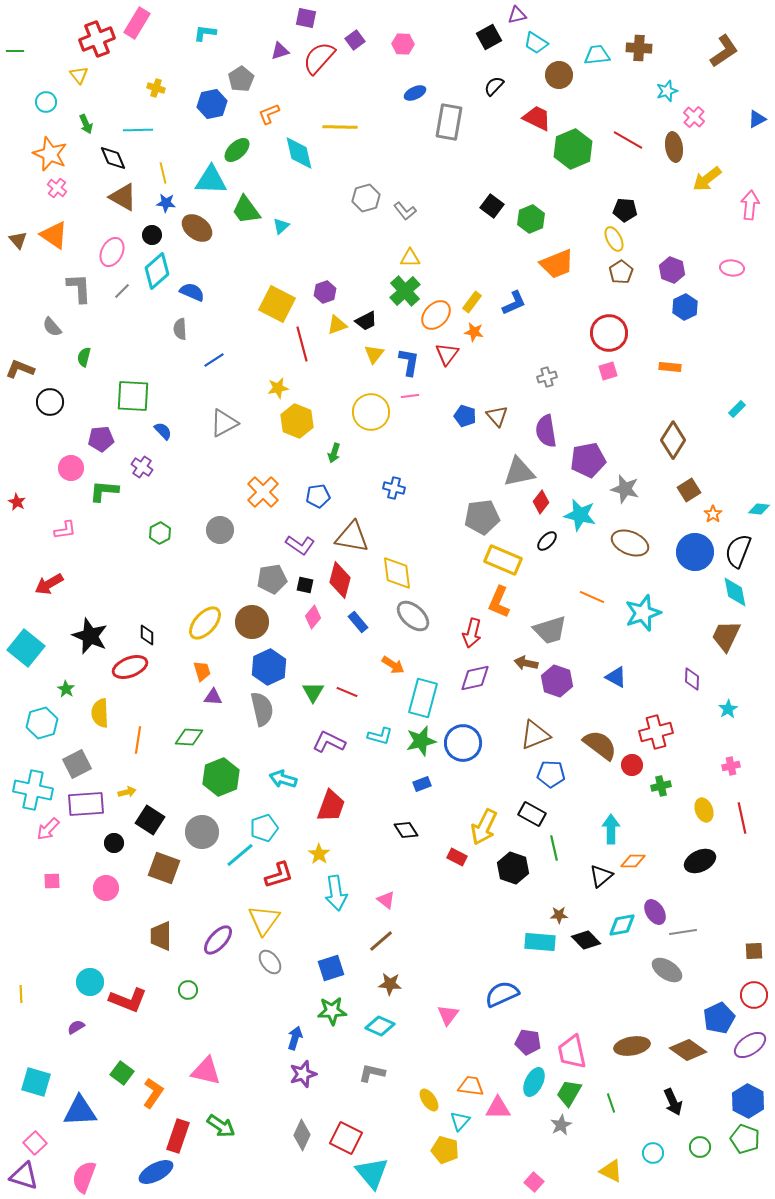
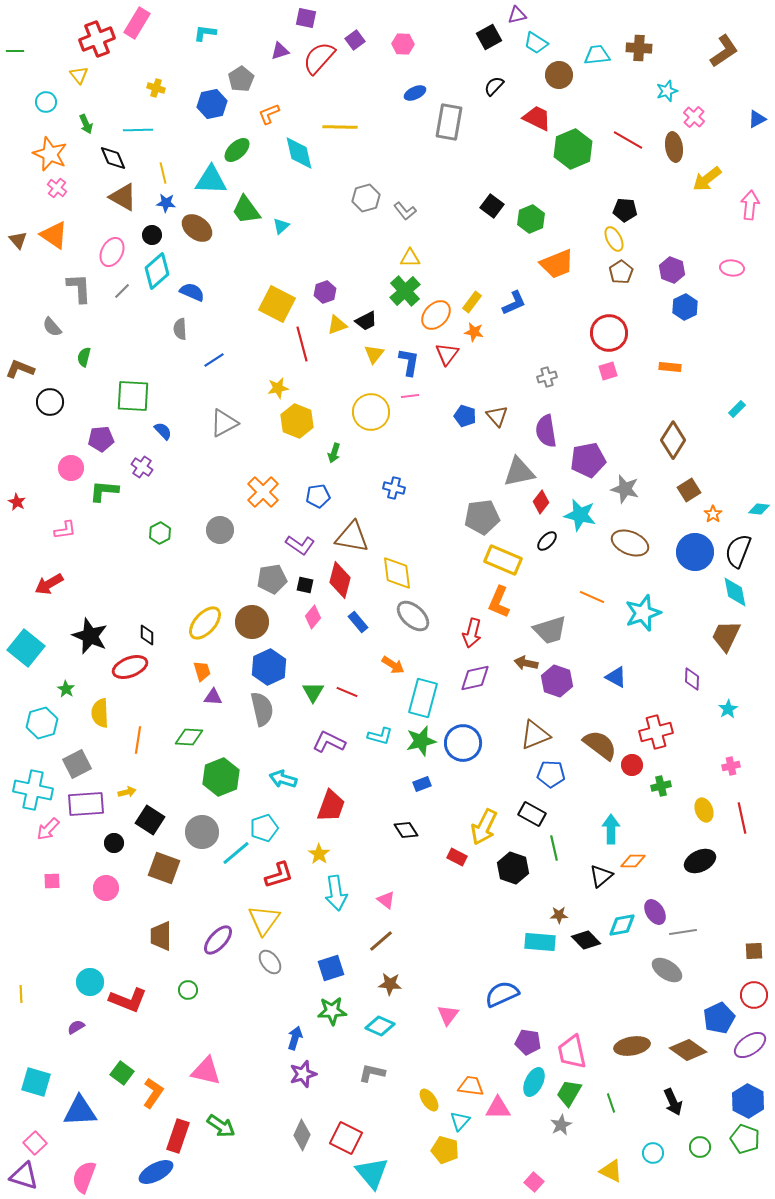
cyan line at (240, 855): moved 4 px left, 2 px up
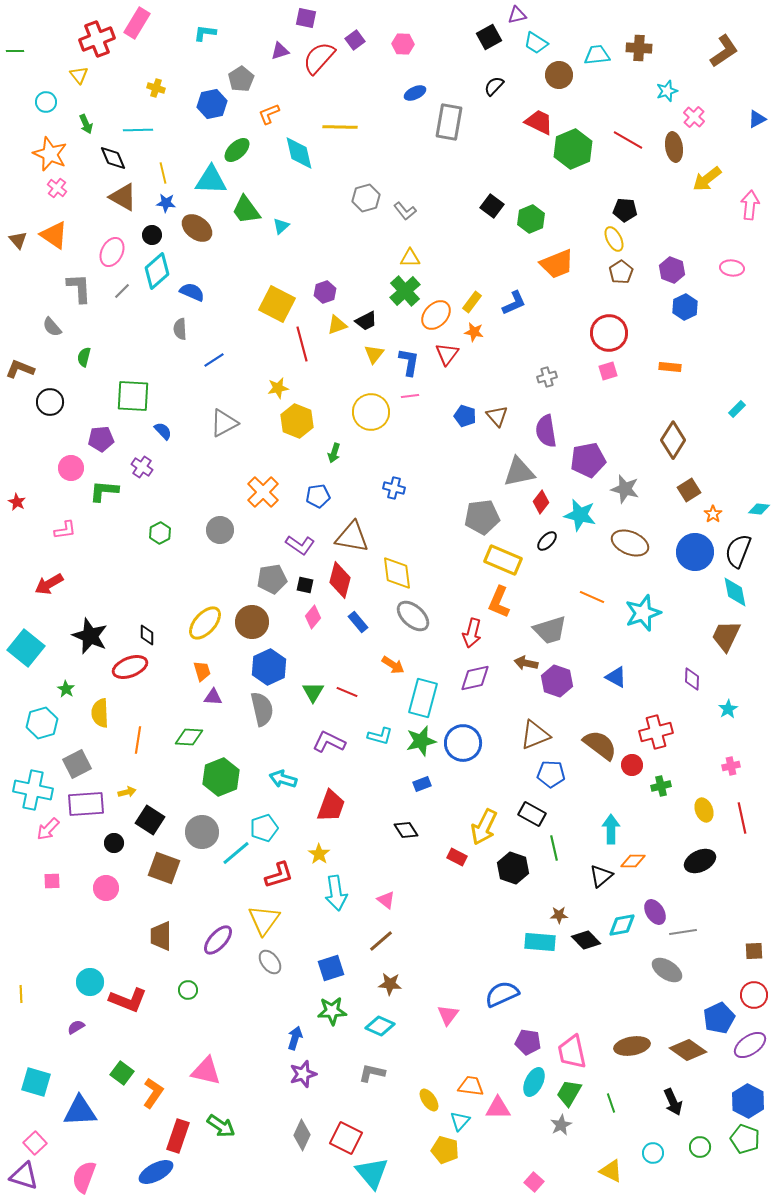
red trapezoid at (537, 118): moved 2 px right, 4 px down
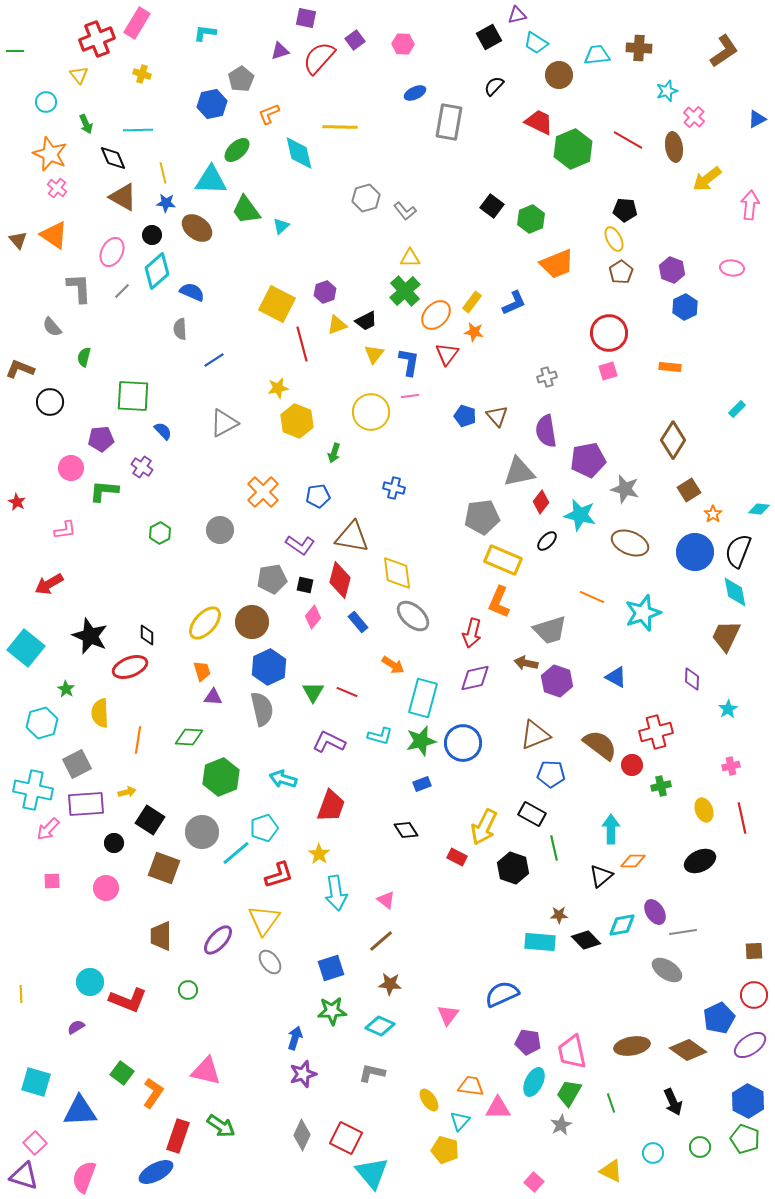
yellow cross at (156, 88): moved 14 px left, 14 px up
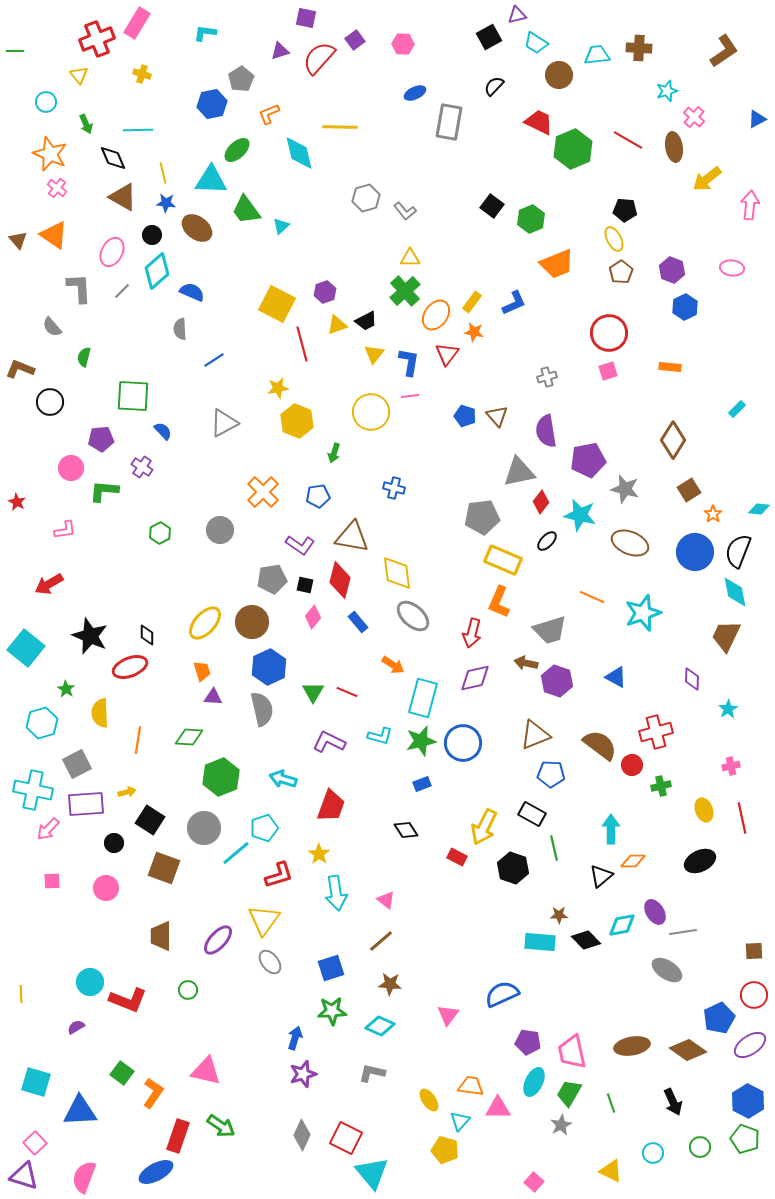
orange ellipse at (436, 315): rotated 8 degrees counterclockwise
gray circle at (202, 832): moved 2 px right, 4 px up
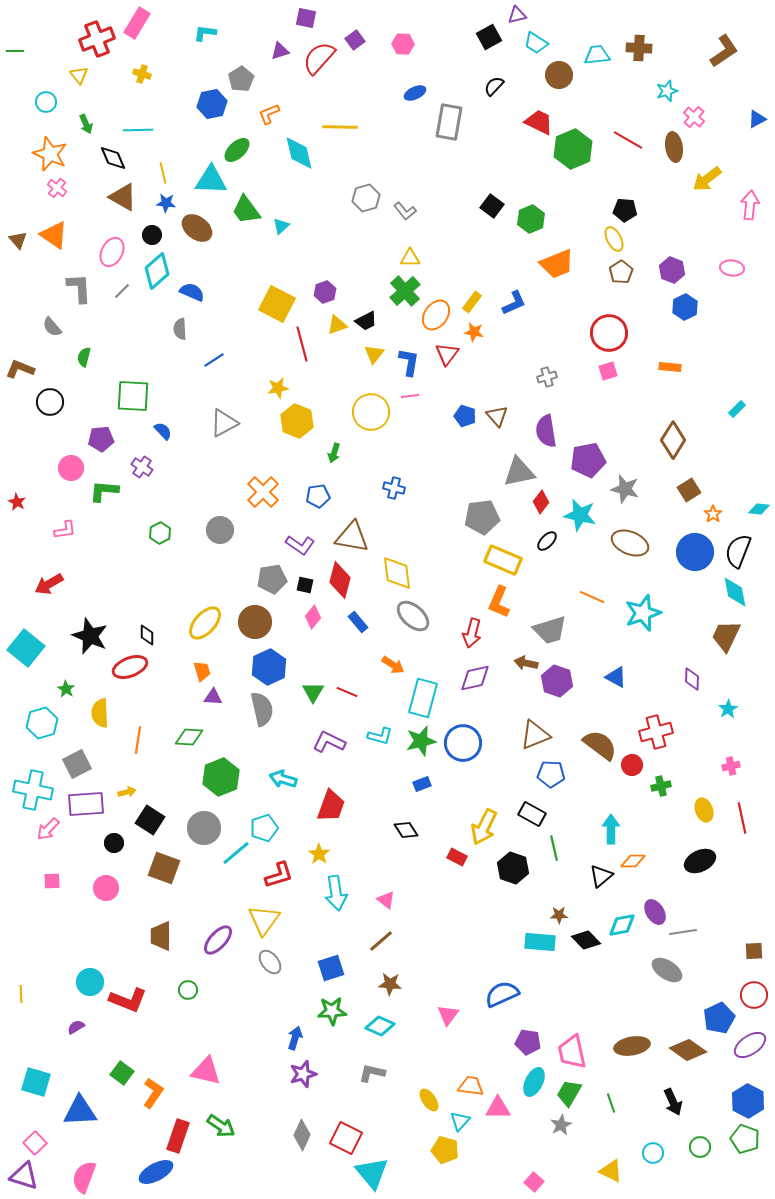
brown circle at (252, 622): moved 3 px right
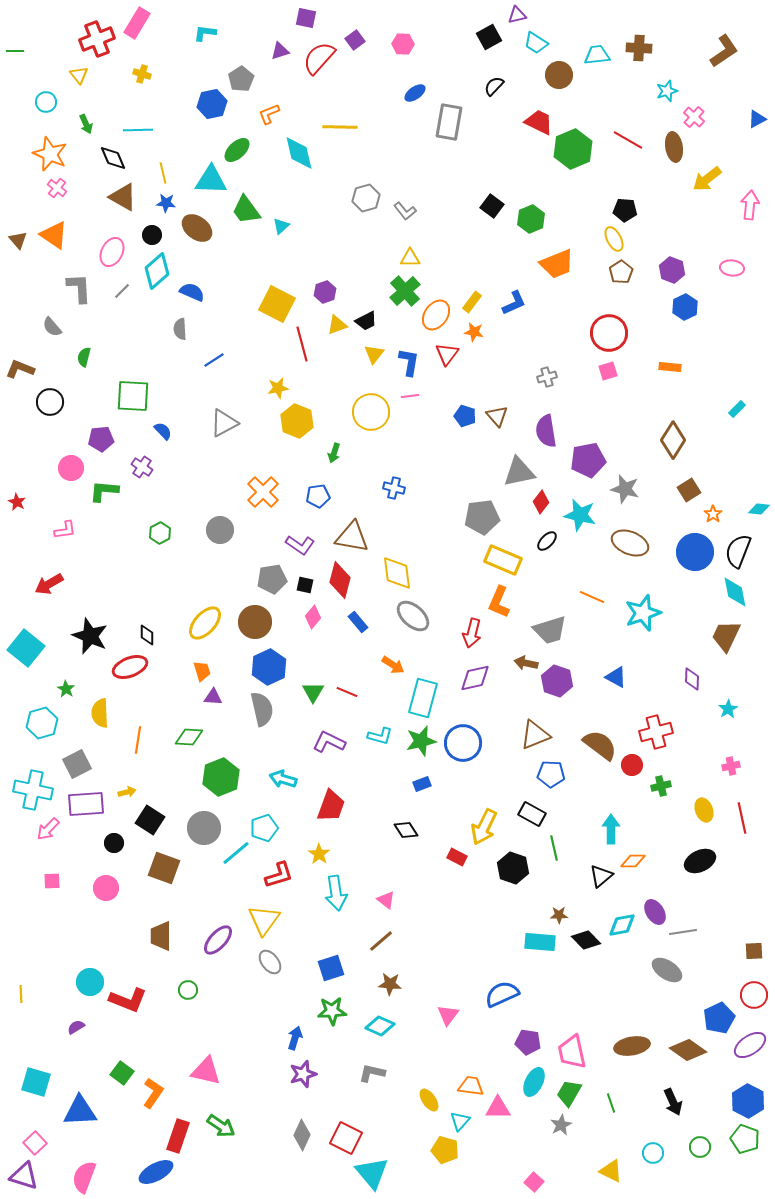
blue ellipse at (415, 93): rotated 10 degrees counterclockwise
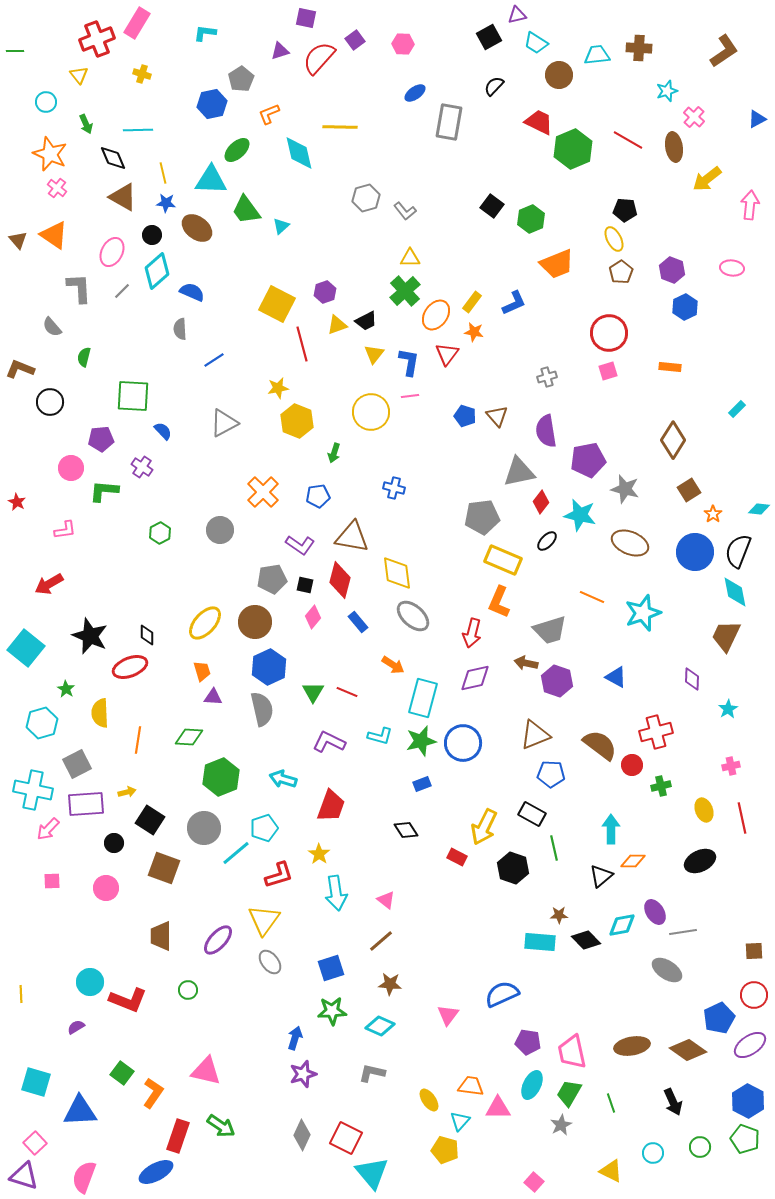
cyan ellipse at (534, 1082): moved 2 px left, 3 px down
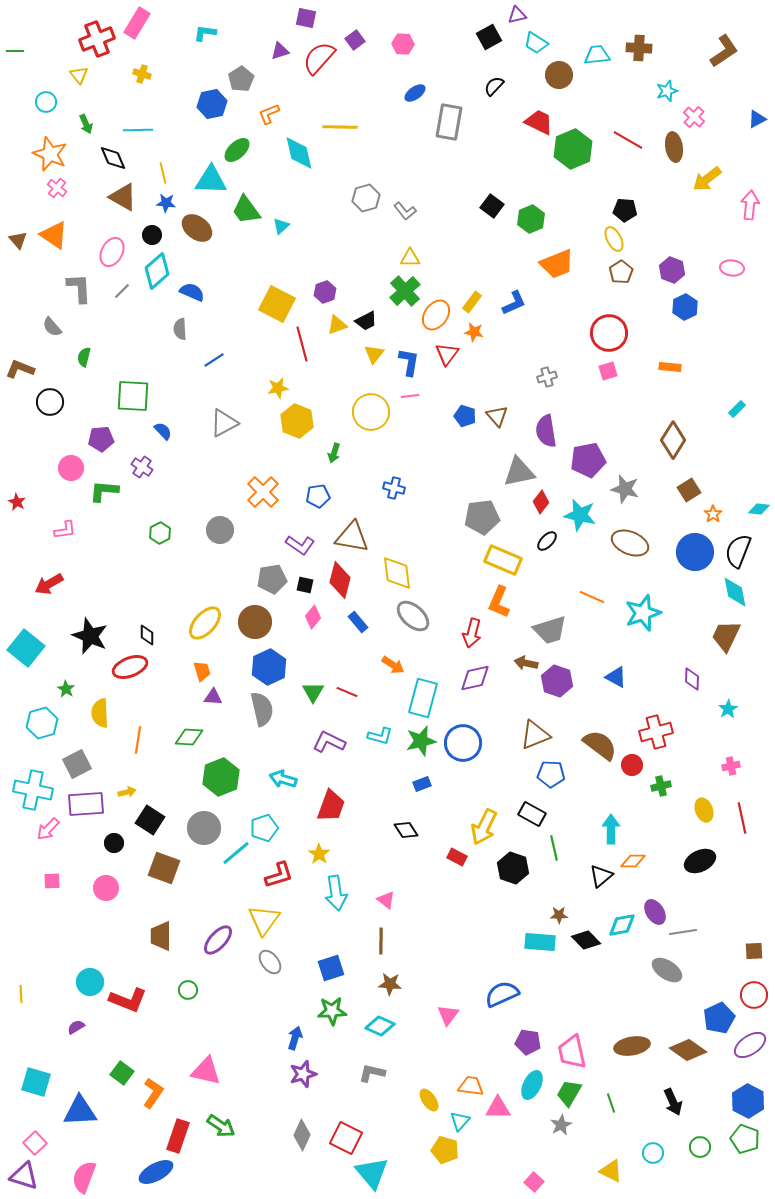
brown line at (381, 941): rotated 48 degrees counterclockwise
